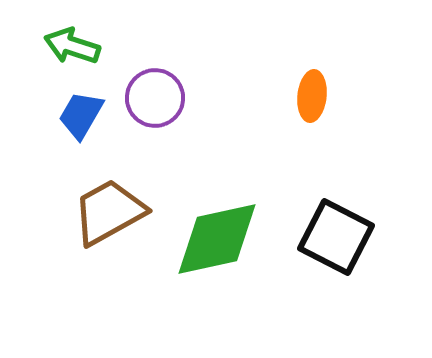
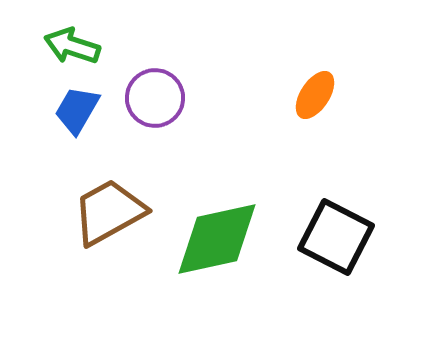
orange ellipse: moved 3 px right, 1 px up; rotated 27 degrees clockwise
blue trapezoid: moved 4 px left, 5 px up
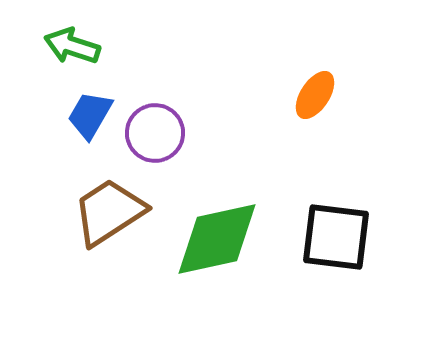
purple circle: moved 35 px down
blue trapezoid: moved 13 px right, 5 px down
brown trapezoid: rotated 4 degrees counterclockwise
black square: rotated 20 degrees counterclockwise
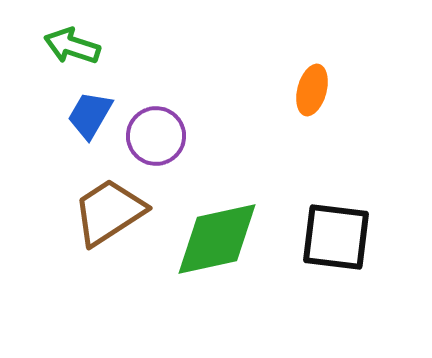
orange ellipse: moved 3 px left, 5 px up; rotated 18 degrees counterclockwise
purple circle: moved 1 px right, 3 px down
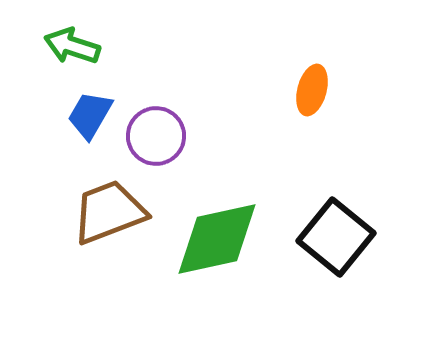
brown trapezoid: rotated 12 degrees clockwise
black square: rotated 32 degrees clockwise
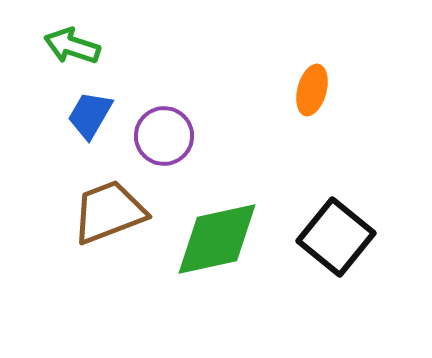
purple circle: moved 8 px right
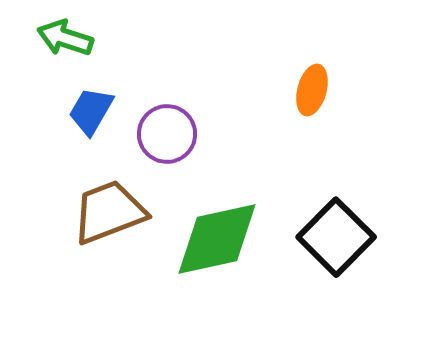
green arrow: moved 7 px left, 8 px up
blue trapezoid: moved 1 px right, 4 px up
purple circle: moved 3 px right, 2 px up
black square: rotated 6 degrees clockwise
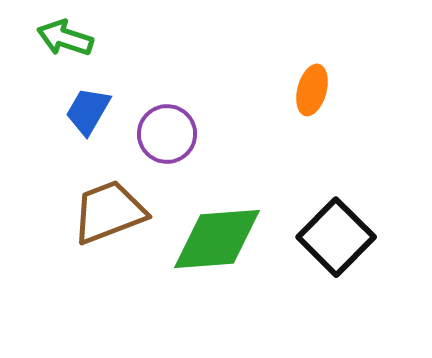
blue trapezoid: moved 3 px left
green diamond: rotated 8 degrees clockwise
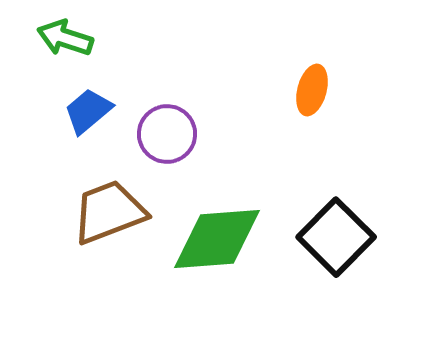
blue trapezoid: rotated 20 degrees clockwise
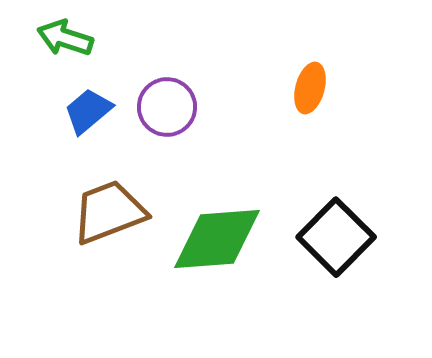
orange ellipse: moved 2 px left, 2 px up
purple circle: moved 27 px up
